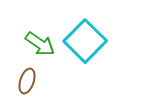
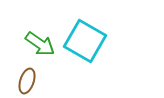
cyan square: rotated 15 degrees counterclockwise
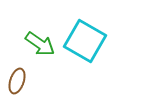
brown ellipse: moved 10 px left
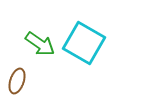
cyan square: moved 1 px left, 2 px down
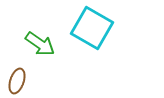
cyan square: moved 8 px right, 15 px up
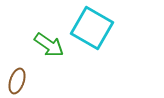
green arrow: moved 9 px right, 1 px down
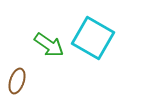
cyan square: moved 1 px right, 10 px down
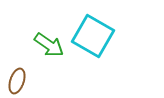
cyan square: moved 2 px up
